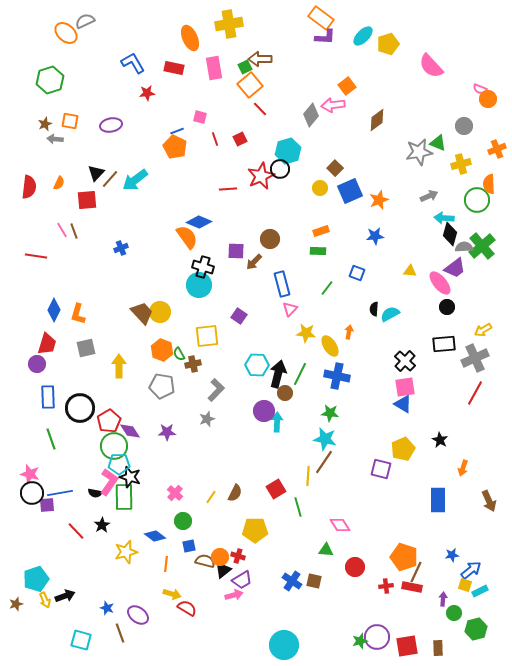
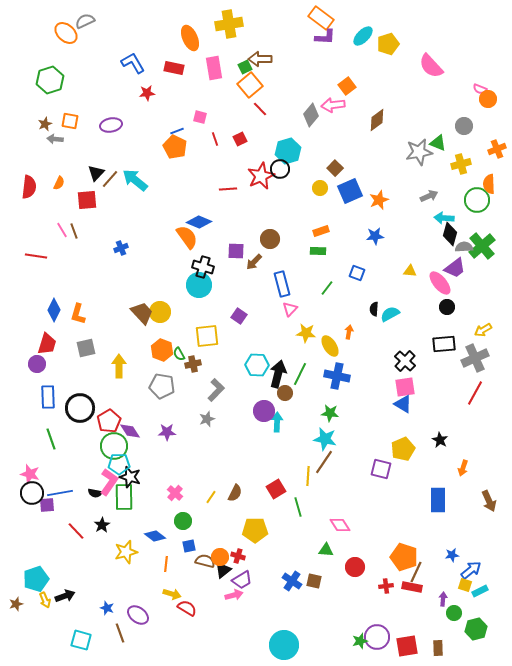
cyan arrow at (135, 180): rotated 76 degrees clockwise
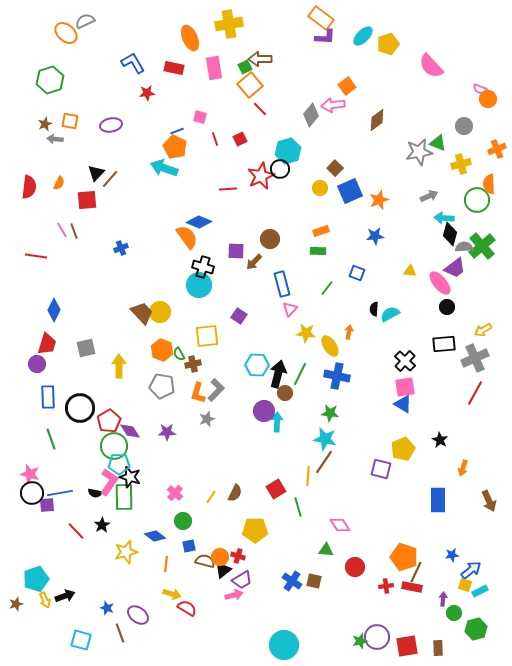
cyan arrow at (135, 180): moved 29 px right, 12 px up; rotated 20 degrees counterclockwise
orange L-shape at (78, 314): moved 120 px right, 79 px down
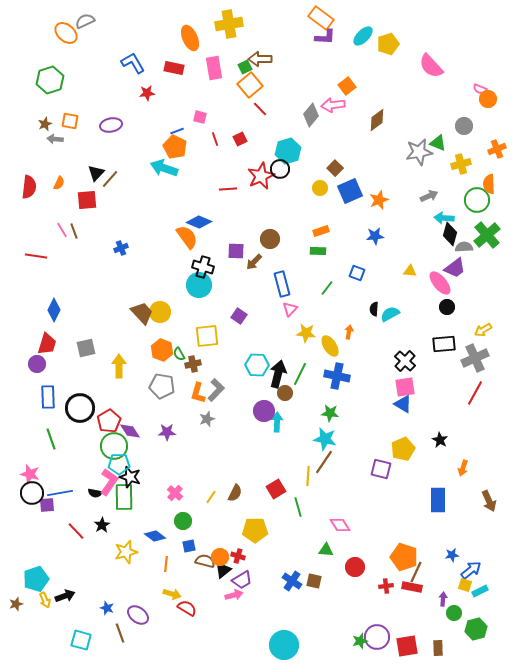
green cross at (482, 246): moved 5 px right, 11 px up
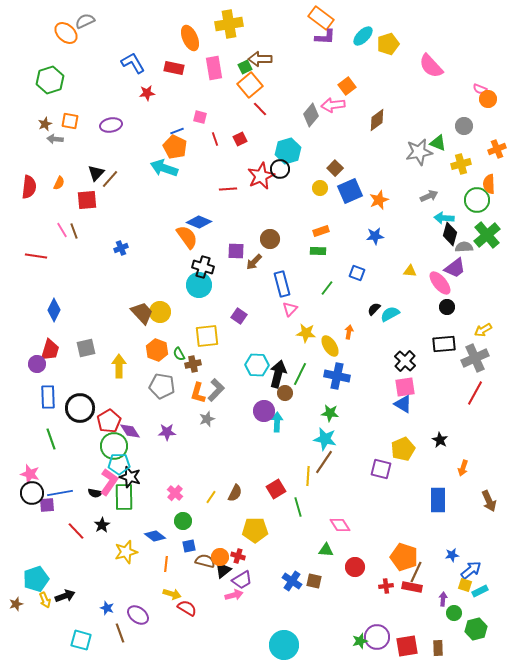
black semicircle at (374, 309): rotated 40 degrees clockwise
red trapezoid at (47, 344): moved 3 px right, 6 px down
orange hexagon at (162, 350): moved 5 px left
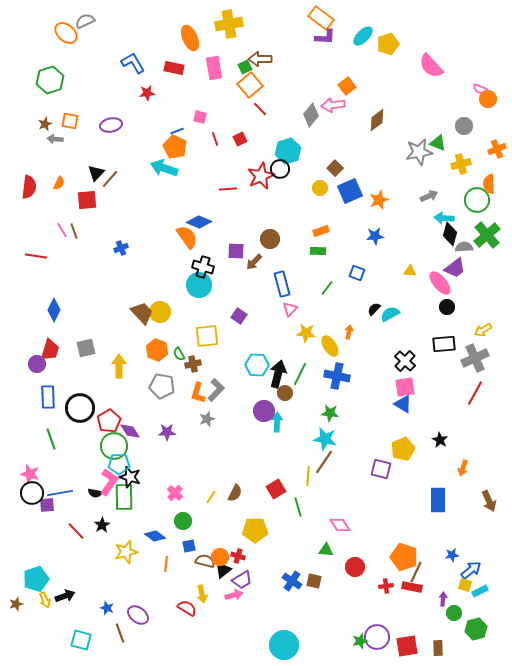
yellow arrow at (172, 594): moved 30 px right; rotated 60 degrees clockwise
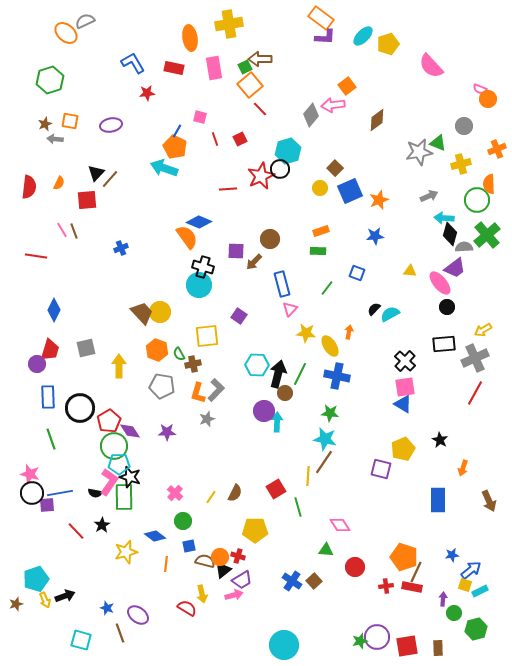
orange ellipse at (190, 38): rotated 15 degrees clockwise
blue line at (177, 131): rotated 40 degrees counterclockwise
brown square at (314, 581): rotated 35 degrees clockwise
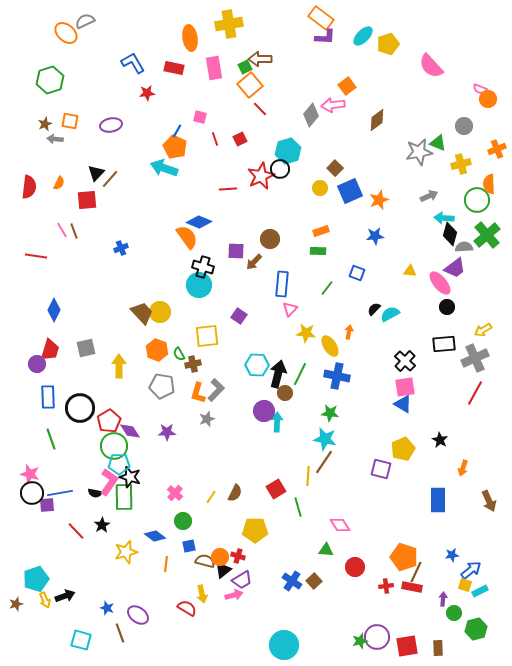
blue rectangle at (282, 284): rotated 20 degrees clockwise
